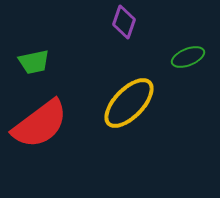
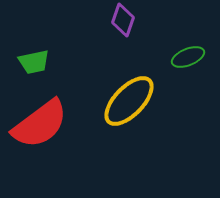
purple diamond: moved 1 px left, 2 px up
yellow ellipse: moved 2 px up
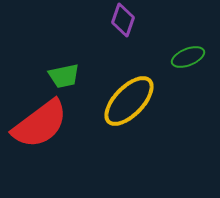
green trapezoid: moved 30 px right, 14 px down
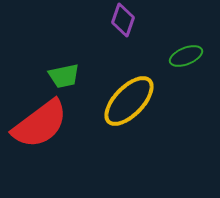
green ellipse: moved 2 px left, 1 px up
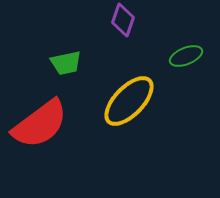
green trapezoid: moved 2 px right, 13 px up
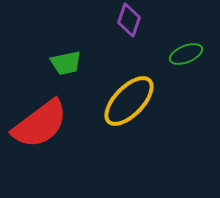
purple diamond: moved 6 px right
green ellipse: moved 2 px up
